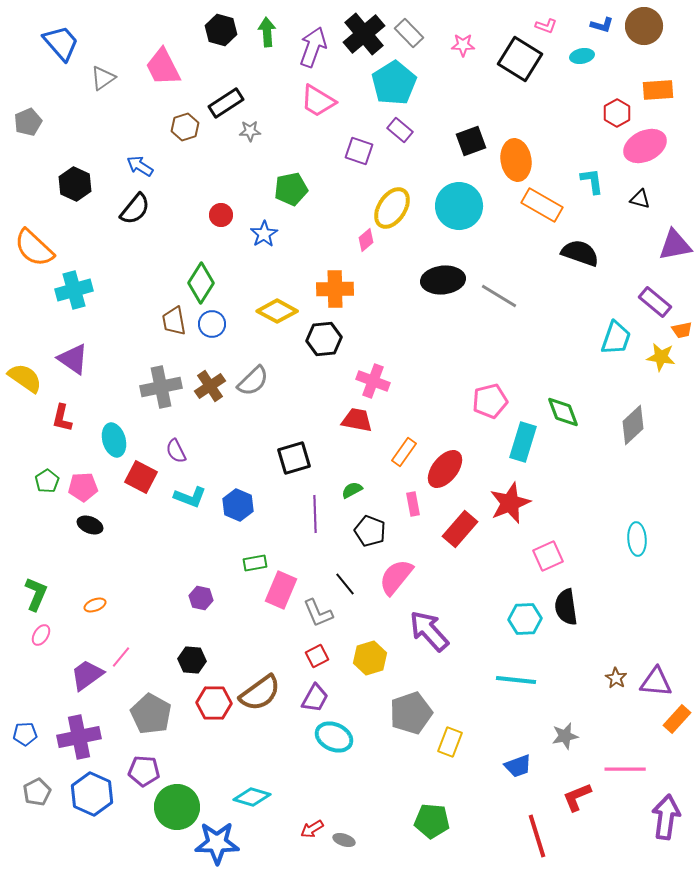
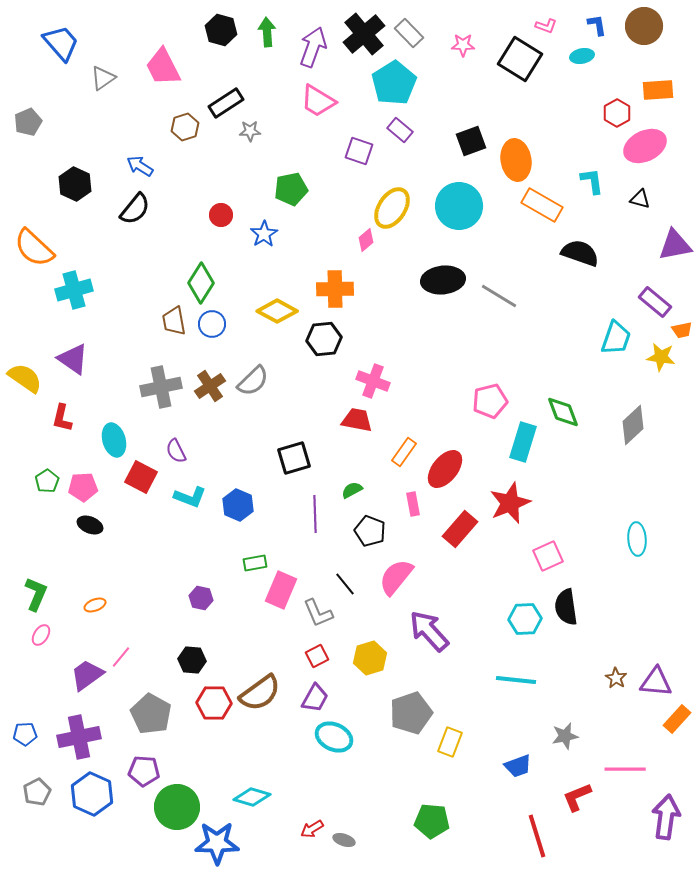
blue L-shape at (602, 25): moved 5 px left; rotated 115 degrees counterclockwise
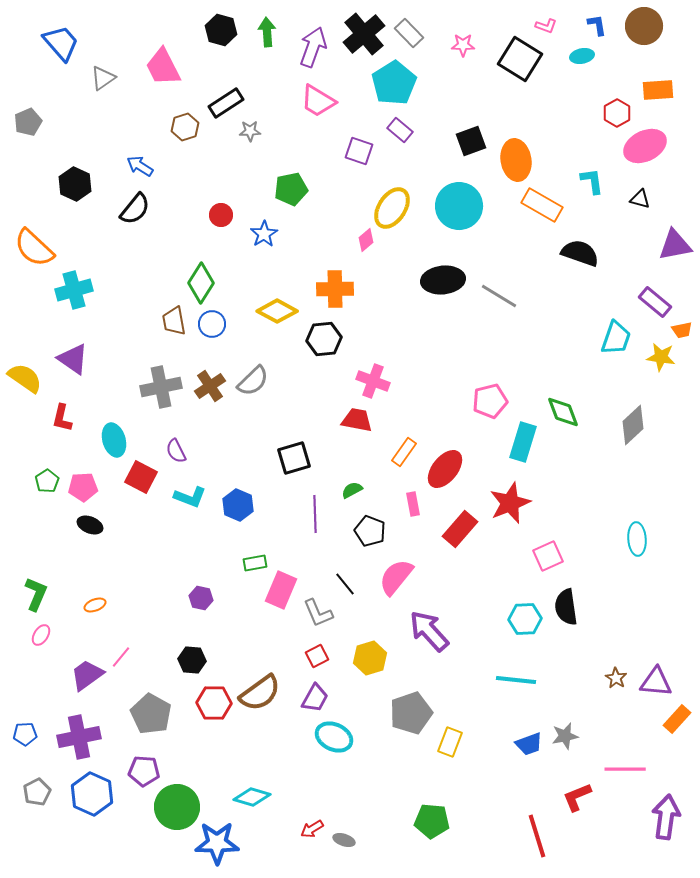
blue trapezoid at (518, 766): moved 11 px right, 22 px up
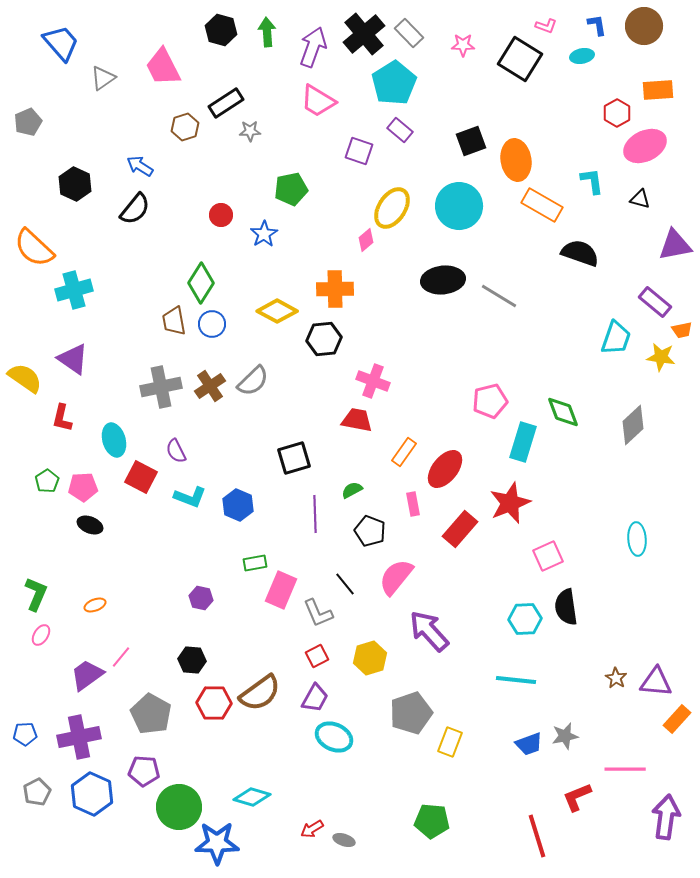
green circle at (177, 807): moved 2 px right
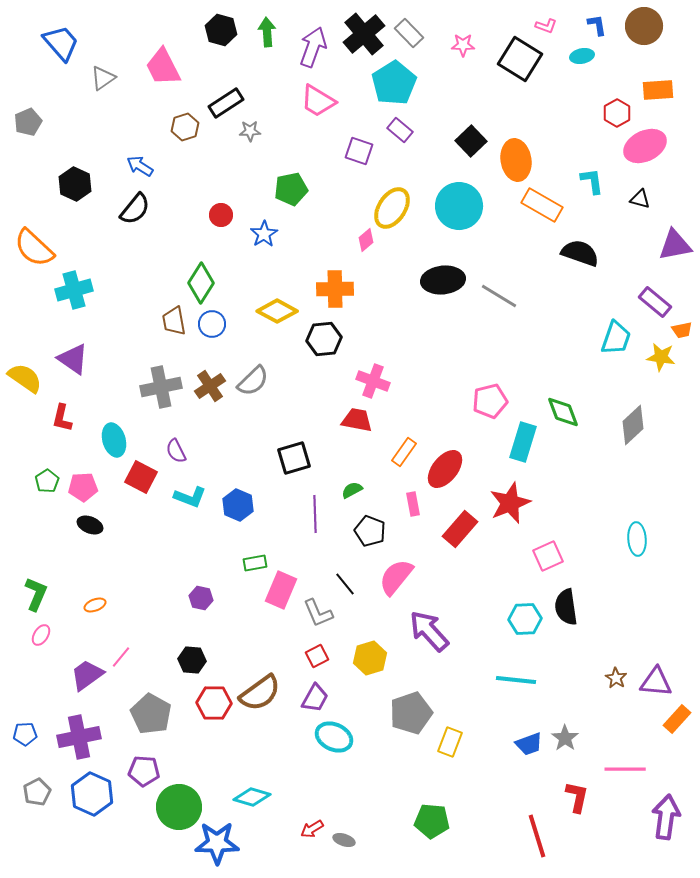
black square at (471, 141): rotated 24 degrees counterclockwise
gray star at (565, 736): moved 2 px down; rotated 24 degrees counterclockwise
red L-shape at (577, 797): rotated 124 degrees clockwise
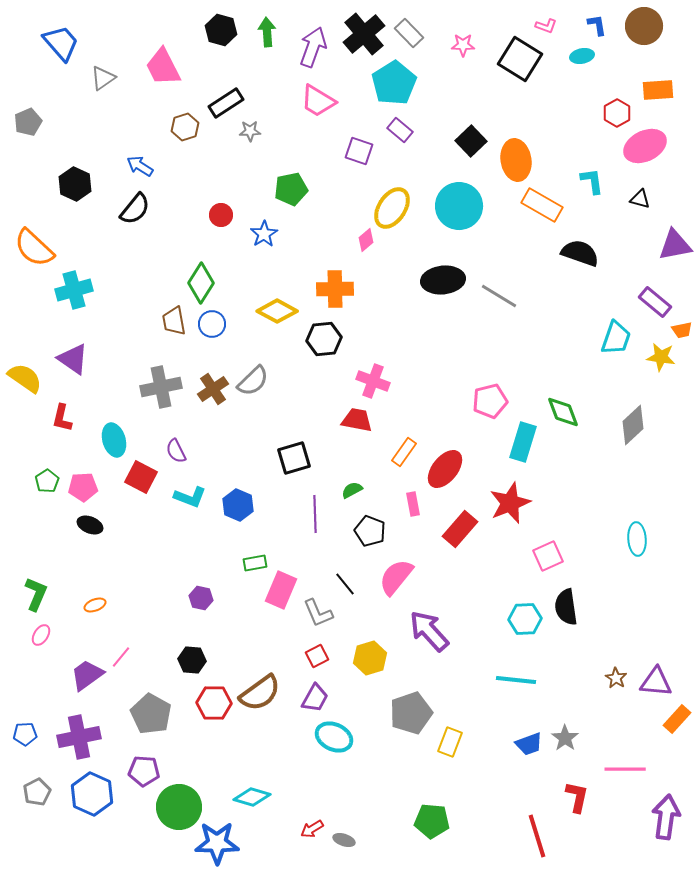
brown cross at (210, 386): moved 3 px right, 3 px down
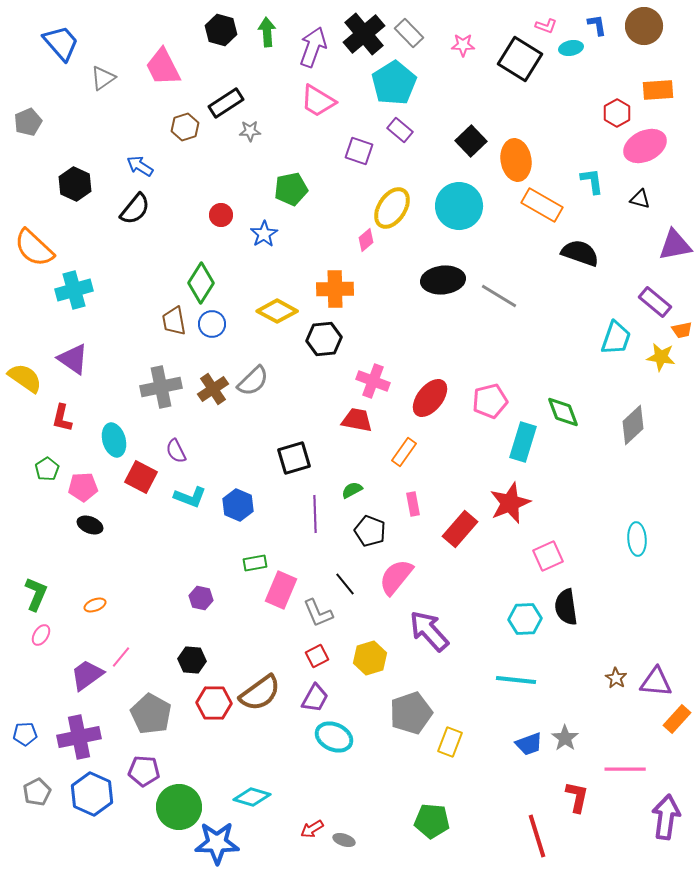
cyan ellipse at (582, 56): moved 11 px left, 8 px up
red ellipse at (445, 469): moved 15 px left, 71 px up
green pentagon at (47, 481): moved 12 px up
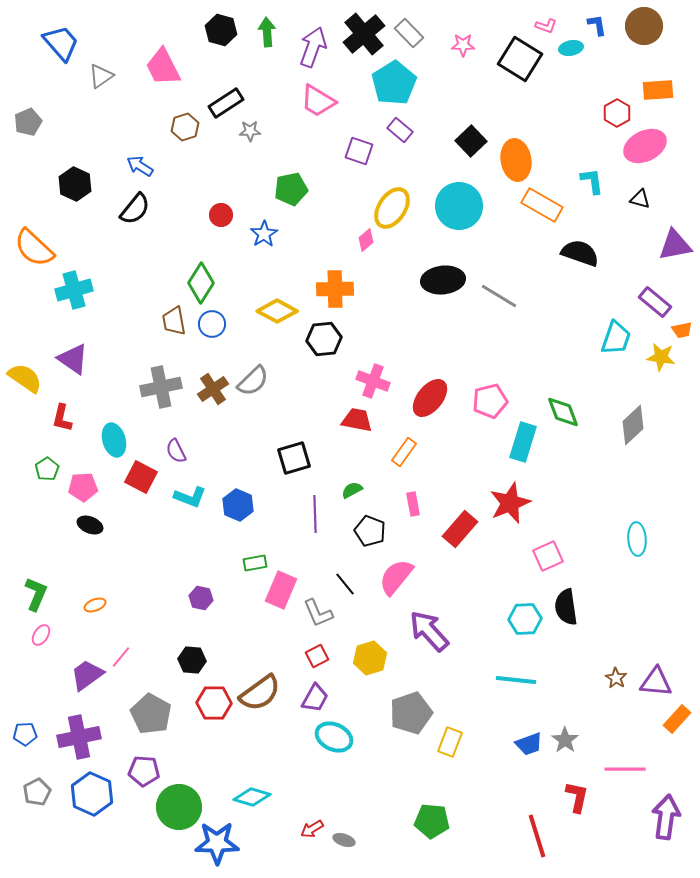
gray triangle at (103, 78): moved 2 px left, 2 px up
gray star at (565, 738): moved 2 px down
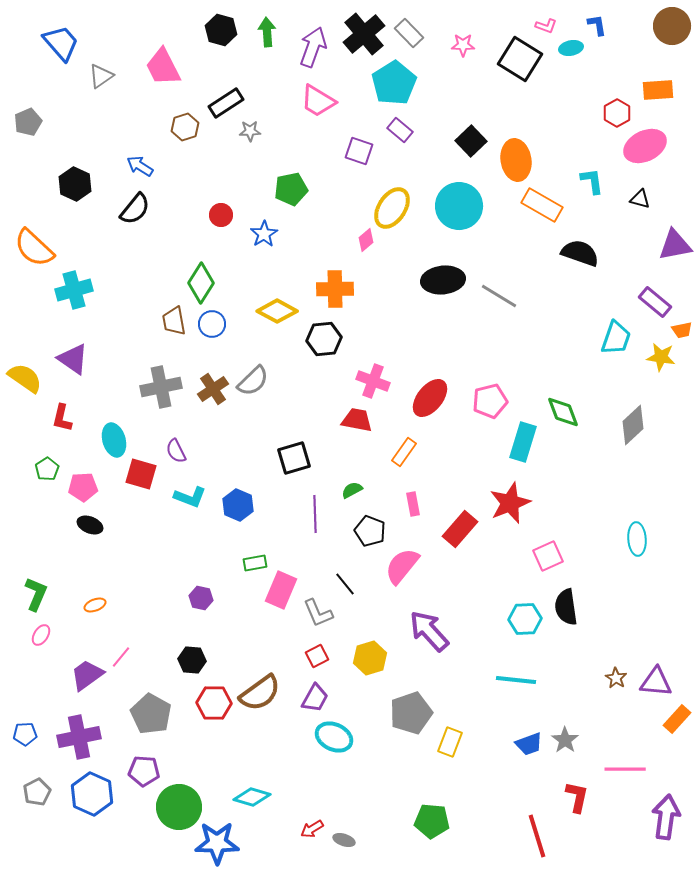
brown circle at (644, 26): moved 28 px right
red square at (141, 477): moved 3 px up; rotated 12 degrees counterclockwise
pink semicircle at (396, 577): moved 6 px right, 11 px up
